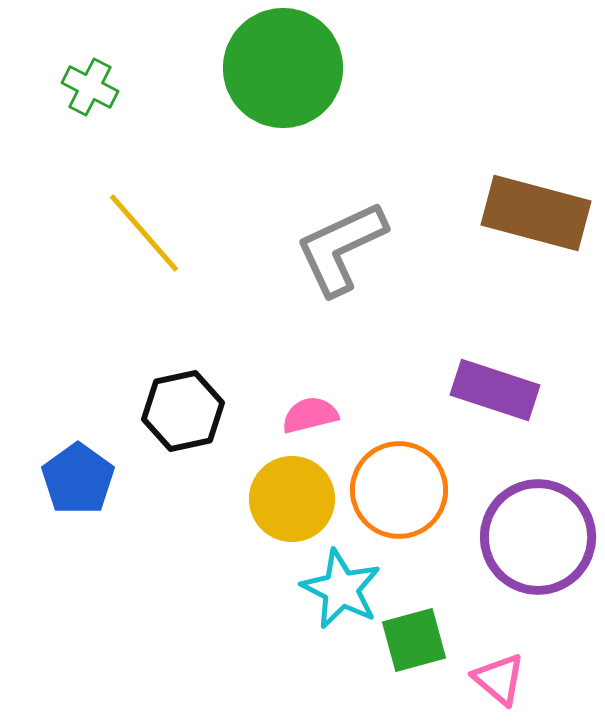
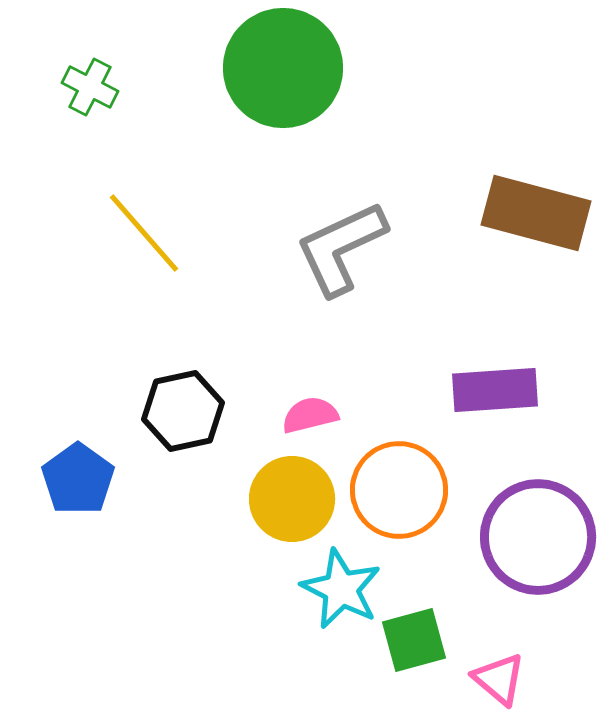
purple rectangle: rotated 22 degrees counterclockwise
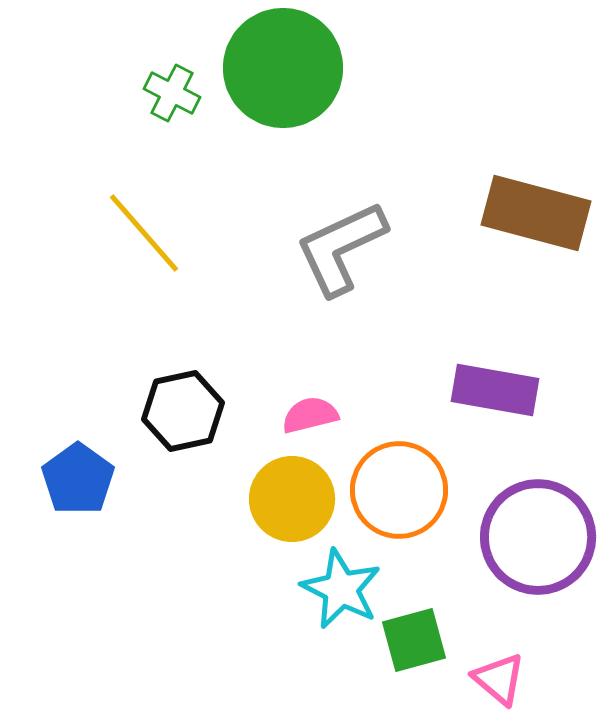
green cross: moved 82 px right, 6 px down
purple rectangle: rotated 14 degrees clockwise
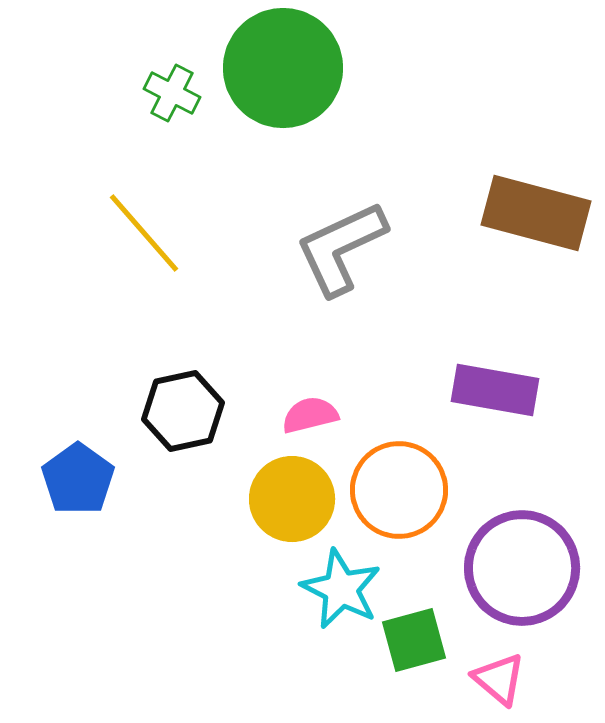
purple circle: moved 16 px left, 31 px down
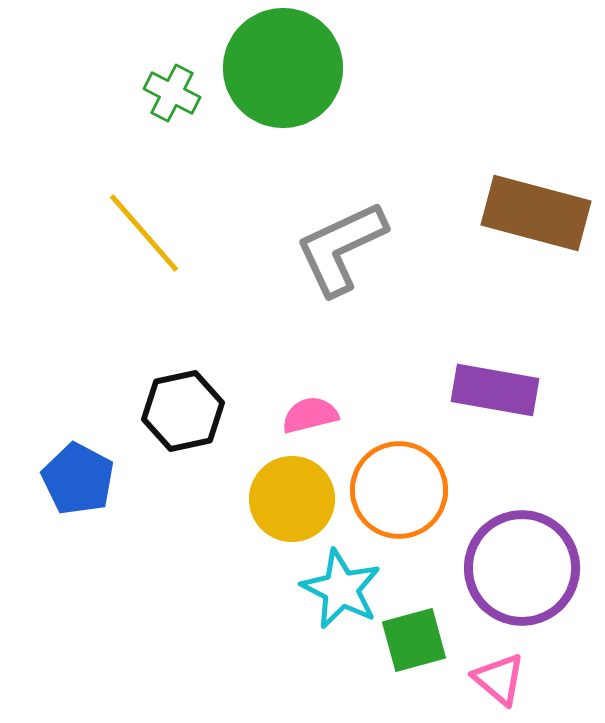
blue pentagon: rotated 8 degrees counterclockwise
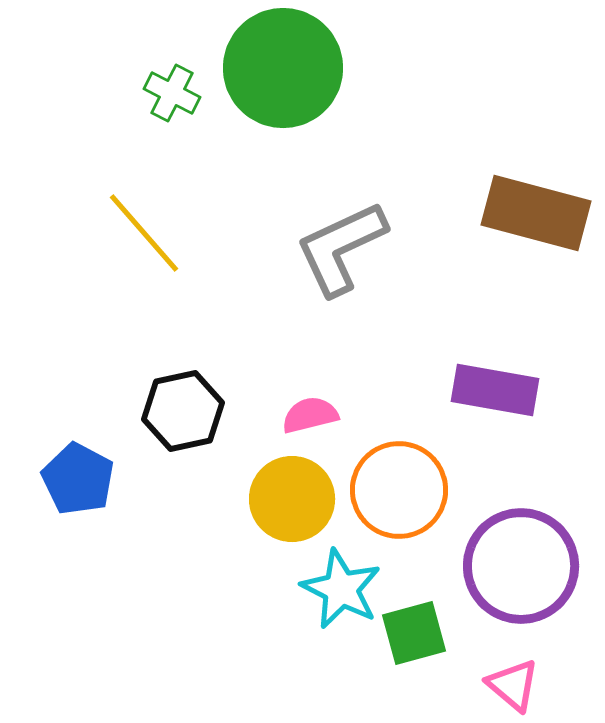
purple circle: moved 1 px left, 2 px up
green square: moved 7 px up
pink triangle: moved 14 px right, 6 px down
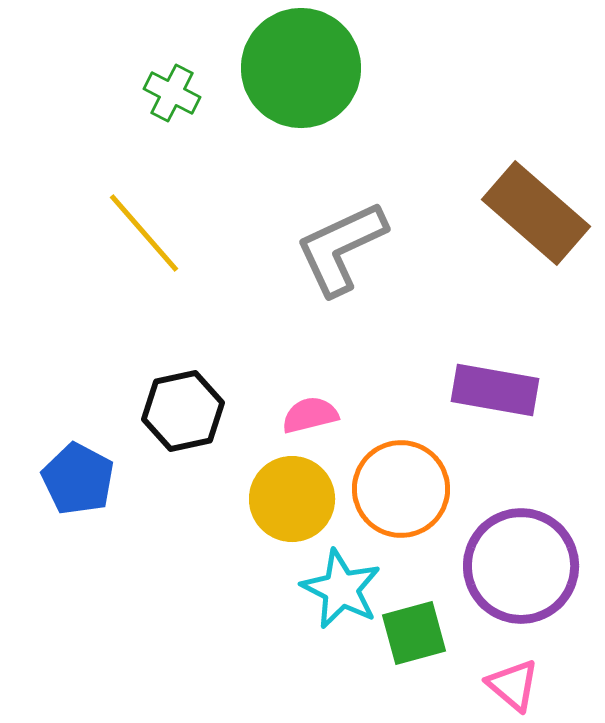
green circle: moved 18 px right
brown rectangle: rotated 26 degrees clockwise
orange circle: moved 2 px right, 1 px up
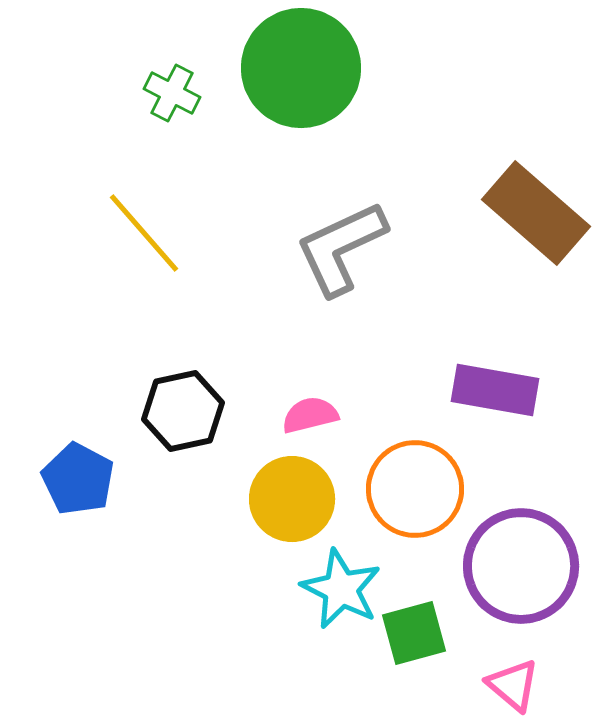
orange circle: moved 14 px right
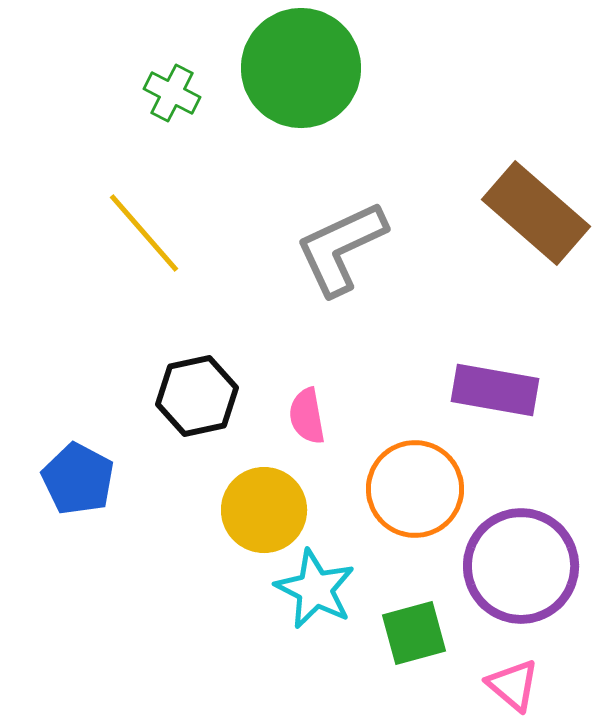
black hexagon: moved 14 px right, 15 px up
pink semicircle: moved 3 px left, 1 px down; rotated 86 degrees counterclockwise
yellow circle: moved 28 px left, 11 px down
cyan star: moved 26 px left
